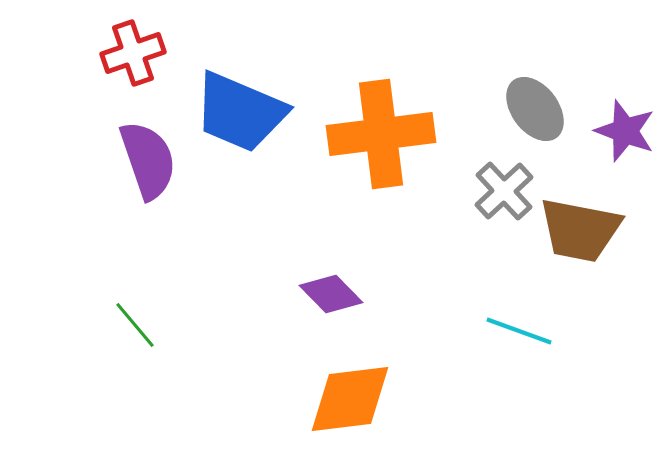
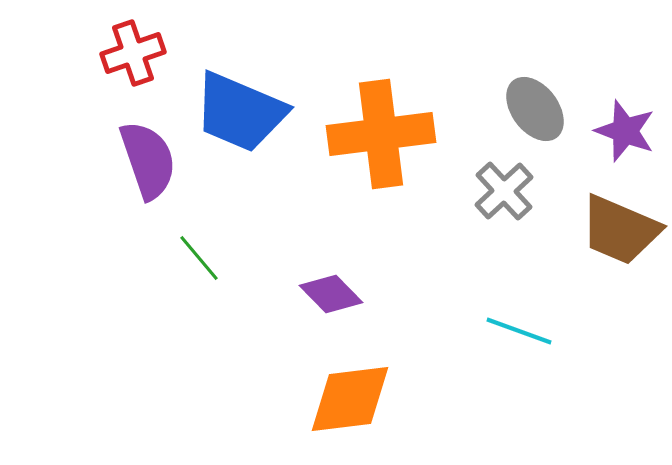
brown trapezoid: moved 40 px right; rotated 12 degrees clockwise
green line: moved 64 px right, 67 px up
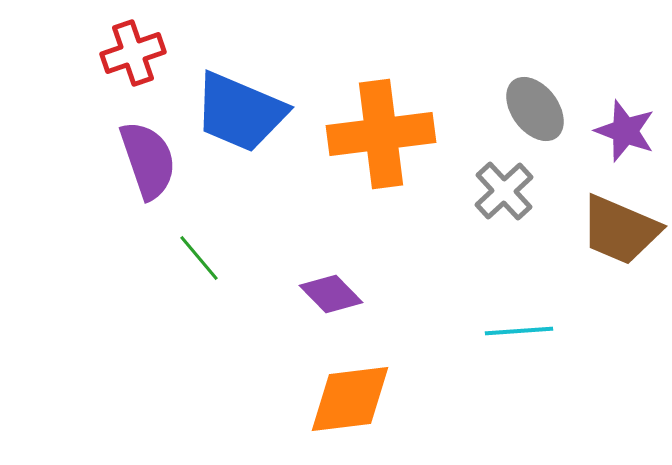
cyan line: rotated 24 degrees counterclockwise
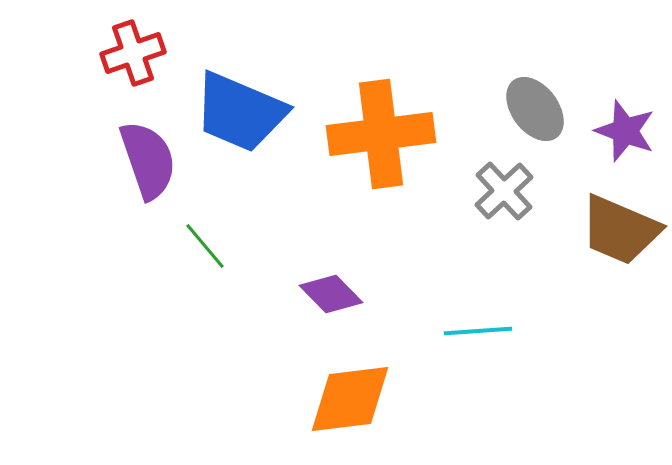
green line: moved 6 px right, 12 px up
cyan line: moved 41 px left
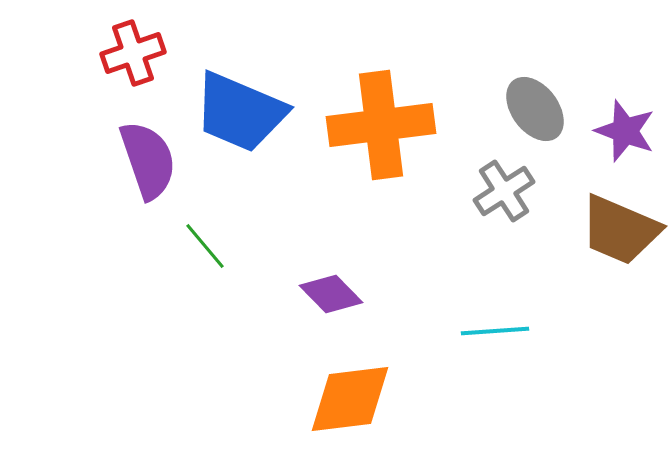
orange cross: moved 9 px up
gray cross: rotated 10 degrees clockwise
cyan line: moved 17 px right
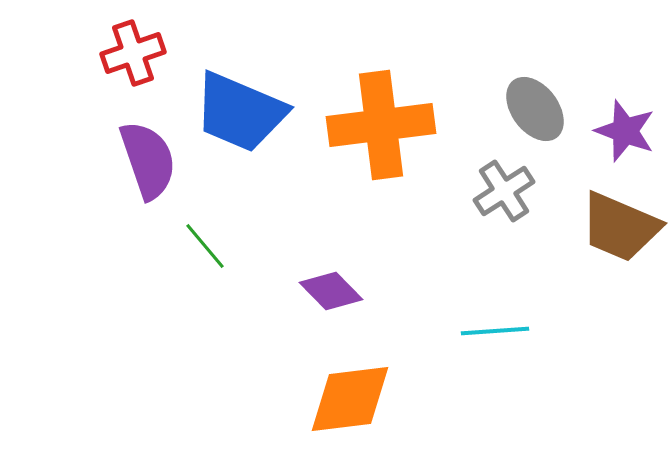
brown trapezoid: moved 3 px up
purple diamond: moved 3 px up
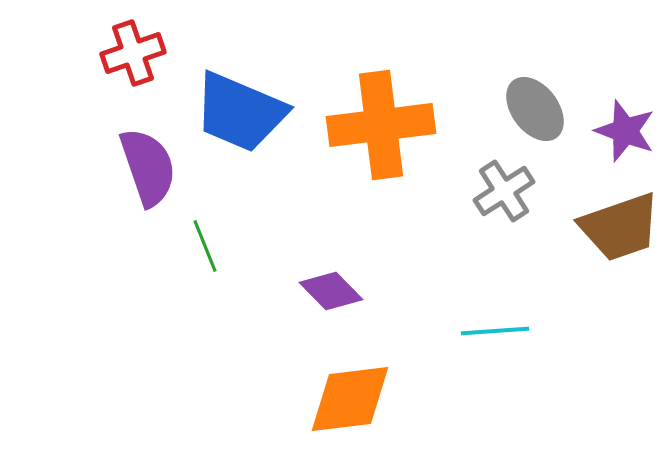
purple semicircle: moved 7 px down
brown trapezoid: rotated 42 degrees counterclockwise
green line: rotated 18 degrees clockwise
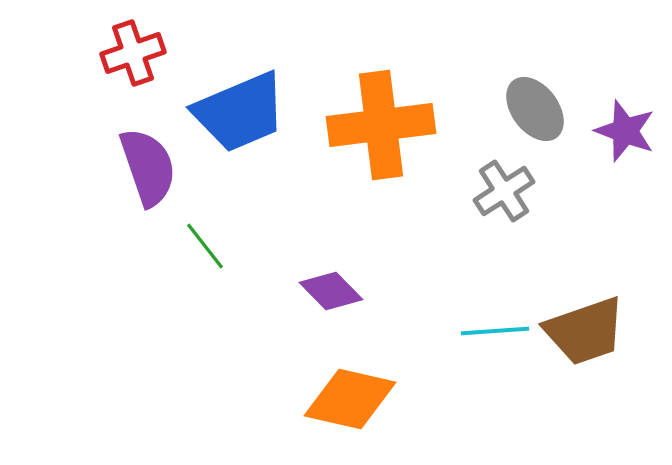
blue trapezoid: rotated 46 degrees counterclockwise
brown trapezoid: moved 35 px left, 104 px down
green line: rotated 16 degrees counterclockwise
orange diamond: rotated 20 degrees clockwise
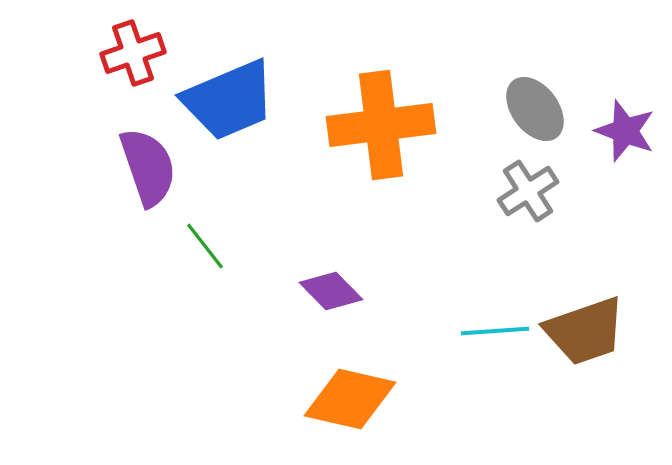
blue trapezoid: moved 11 px left, 12 px up
gray cross: moved 24 px right
